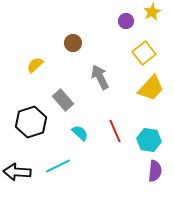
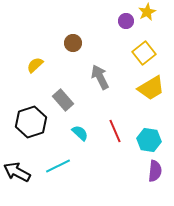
yellow star: moved 5 px left
yellow trapezoid: rotated 16 degrees clockwise
black arrow: rotated 24 degrees clockwise
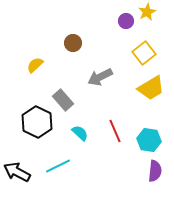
gray arrow: rotated 90 degrees counterclockwise
black hexagon: moved 6 px right; rotated 16 degrees counterclockwise
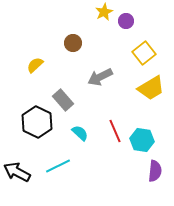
yellow star: moved 43 px left
cyan hexagon: moved 7 px left
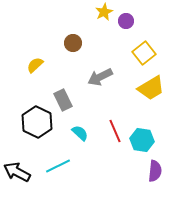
gray rectangle: rotated 15 degrees clockwise
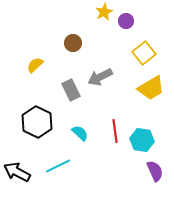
gray rectangle: moved 8 px right, 10 px up
red line: rotated 15 degrees clockwise
purple semicircle: rotated 30 degrees counterclockwise
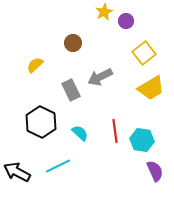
black hexagon: moved 4 px right
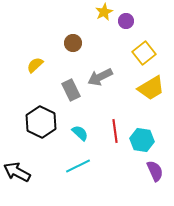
cyan line: moved 20 px right
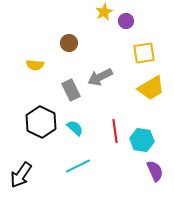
brown circle: moved 4 px left
yellow square: rotated 30 degrees clockwise
yellow semicircle: rotated 132 degrees counterclockwise
cyan semicircle: moved 5 px left, 5 px up
black arrow: moved 4 px right, 3 px down; rotated 84 degrees counterclockwise
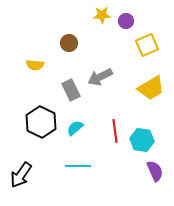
yellow star: moved 2 px left, 3 px down; rotated 24 degrees clockwise
yellow square: moved 3 px right, 8 px up; rotated 15 degrees counterclockwise
cyan semicircle: rotated 84 degrees counterclockwise
cyan line: rotated 25 degrees clockwise
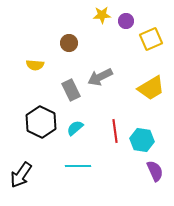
yellow square: moved 4 px right, 6 px up
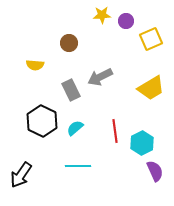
black hexagon: moved 1 px right, 1 px up
cyan hexagon: moved 3 px down; rotated 25 degrees clockwise
